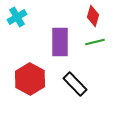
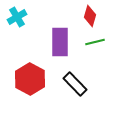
red diamond: moved 3 px left
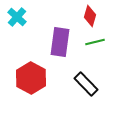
cyan cross: rotated 18 degrees counterclockwise
purple rectangle: rotated 8 degrees clockwise
red hexagon: moved 1 px right, 1 px up
black rectangle: moved 11 px right
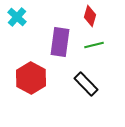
green line: moved 1 px left, 3 px down
